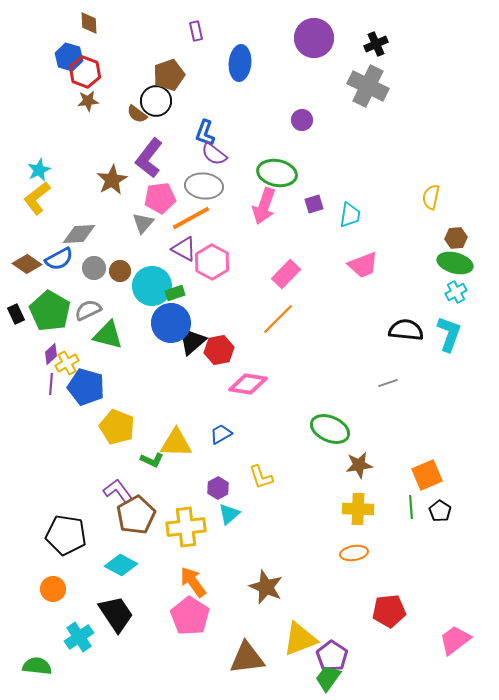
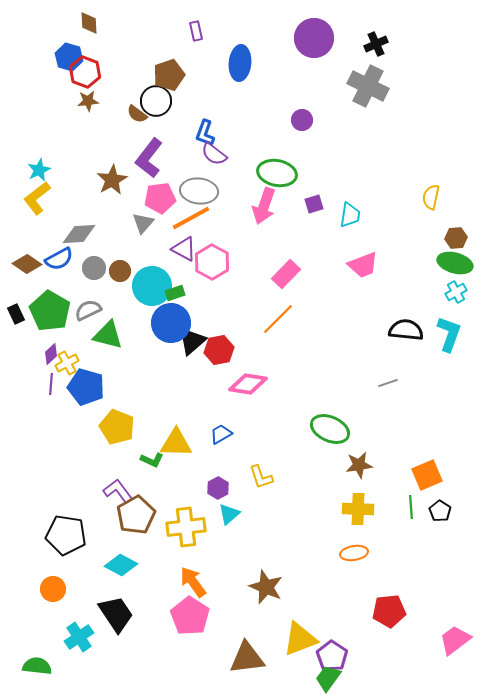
gray ellipse at (204, 186): moved 5 px left, 5 px down
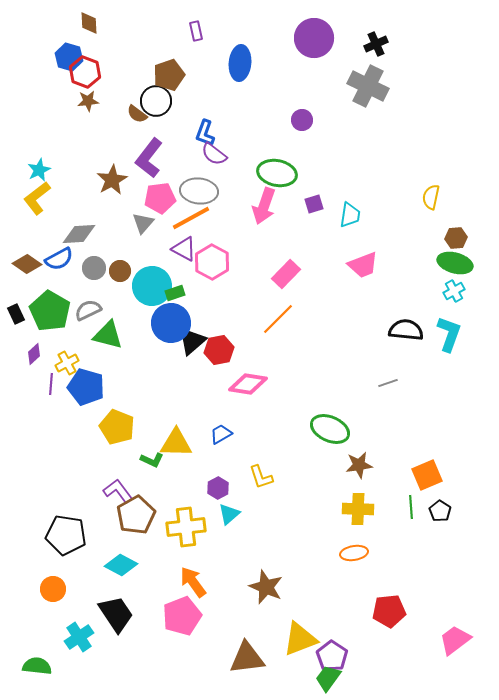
cyan cross at (456, 292): moved 2 px left, 1 px up
purple diamond at (51, 354): moved 17 px left
pink pentagon at (190, 616): moved 8 px left; rotated 18 degrees clockwise
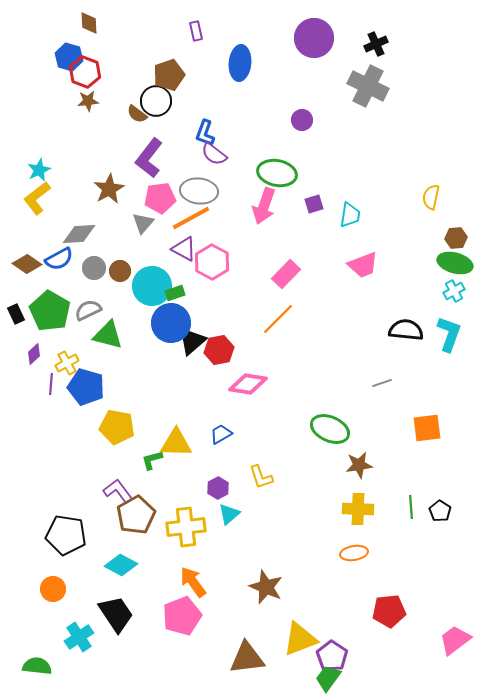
brown star at (112, 180): moved 3 px left, 9 px down
gray line at (388, 383): moved 6 px left
yellow pentagon at (117, 427): rotated 12 degrees counterclockwise
green L-shape at (152, 460): rotated 140 degrees clockwise
orange square at (427, 475): moved 47 px up; rotated 16 degrees clockwise
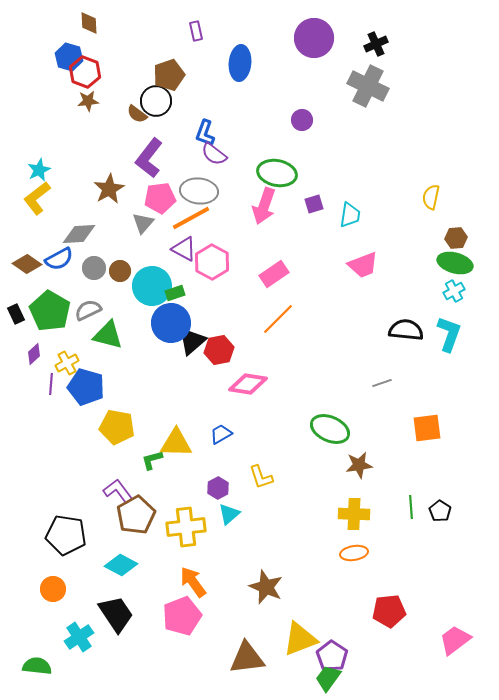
pink rectangle at (286, 274): moved 12 px left; rotated 12 degrees clockwise
yellow cross at (358, 509): moved 4 px left, 5 px down
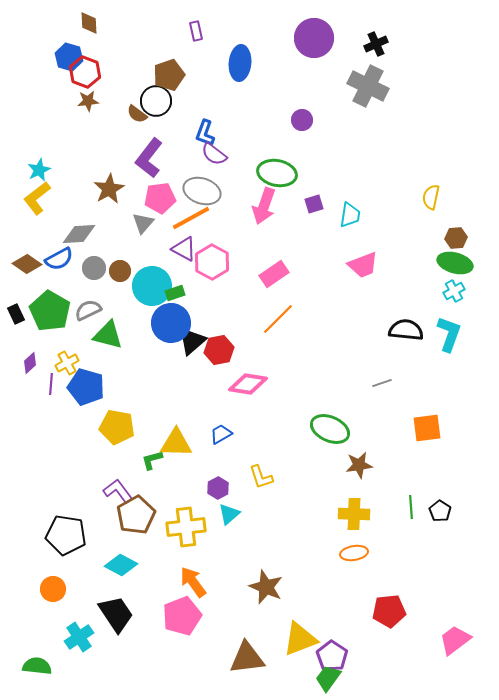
gray ellipse at (199, 191): moved 3 px right; rotated 12 degrees clockwise
purple diamond at (34, 354): moved 4 px left, 9 px down
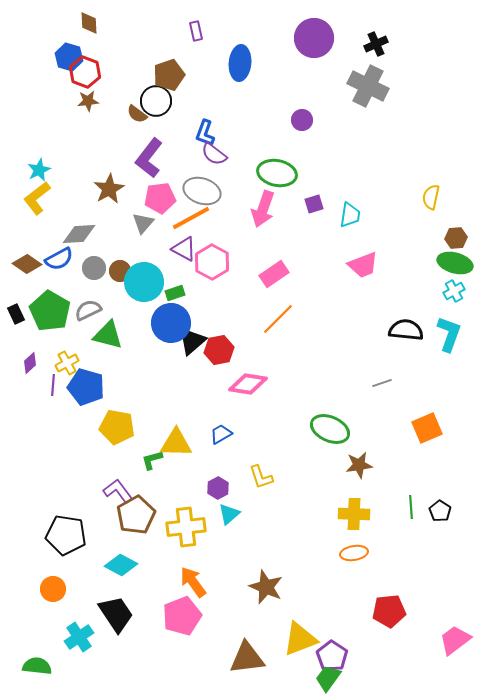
pink arrow at (264, 206): moved 1 px left, 3 px down
cyan circle at (152, 286): moved 8 px left, 4 px up
purple line at (51, 384): moved 2 px right, 1 px down
orange square at (427, 428): rotated 16 degrees counterclockwise
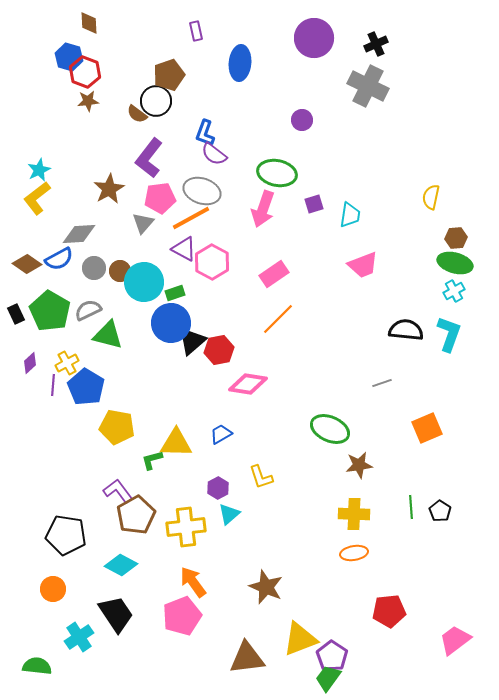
blue pentagon at (86, 387): rotated 15 degrees clockwise
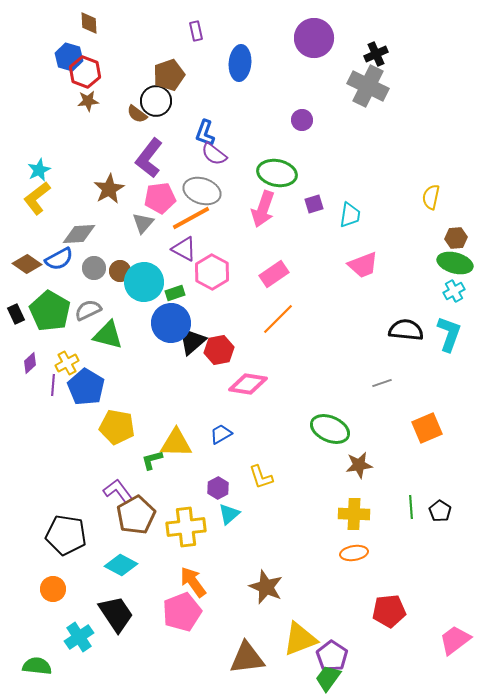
black cross at (376, 44): moved 10 px down
pink hexagon at (212, 262): moved 10 px down
pink pentagon at (182, 616): moved 4 px up
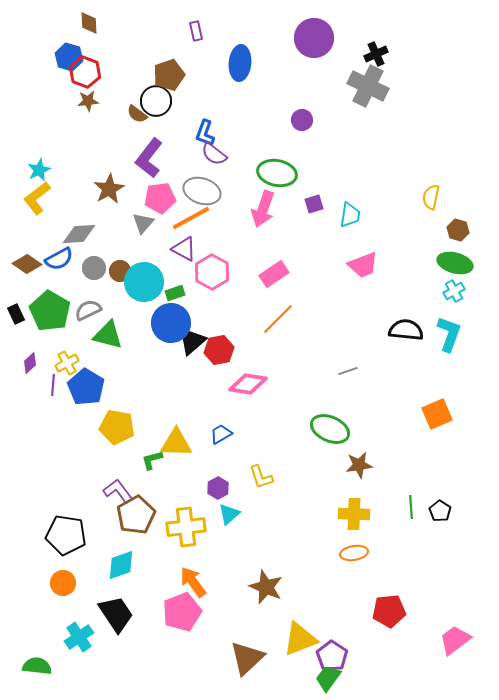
brown hexagon at (456, 238): moved 2 px right, 8 px up; rotated 20 degrees clockwise
gray line at (382, 383): moved 34 px left, 12 px up
orange square at (427, 428): moved 10 px right, 14 px up
cyan diamond at (121, 565): rotated 48 degrees counterclockwise
orange circle at (53, 589): moved 10 px right, 6 px up
brown triangle at (247, 658): rotated 36 degrees counterclockwise
